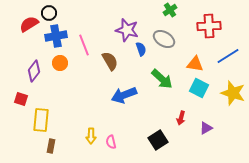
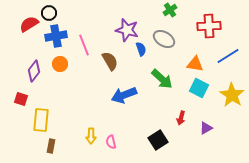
orange circle: moved 1 px down
yellow star: moved 1 px left, 2 px down; rotated 15 degrees clockwise
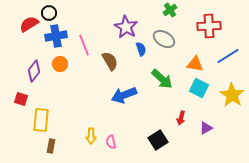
purple star: moved 1 px left, 3 px up; rotated 15 degrees clockwise
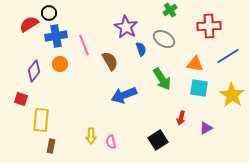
green arrow: rotated 15 degrees clockwise
cyan square: rotated 18 degrees counterclockwise
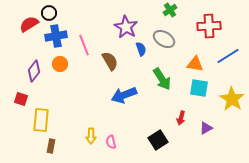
yellow star: moved 4 px down
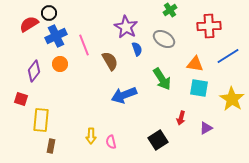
blue cross: rotated 15 degrees counterclockwise
blue semicircle: moved 4 px left
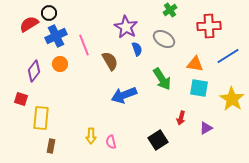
yellow rectangle: moved 2 px up
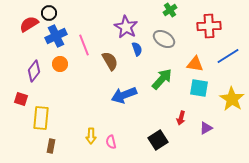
green arrow: rotated 105 degrees counterclockwise
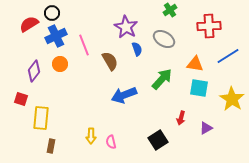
black circle: moved 3 px right
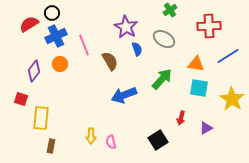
orange triangle: moved 1 px right
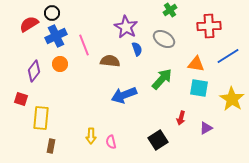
brown semicircle: rotated 54 degrees counterclockwise
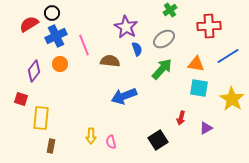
gray ellipse: rotated 65 degrees counterclockwise
green arrow: moved 10 px up
blue arrow: moved 1 px down
